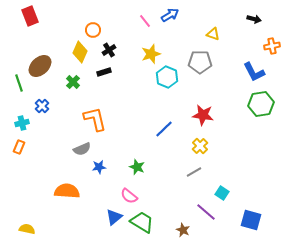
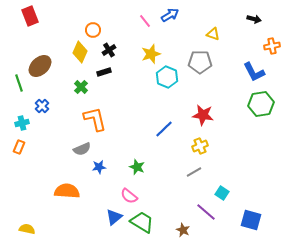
green cross: moved 8 px right, 5 px down
yellow cross: rotated 21 degrees clockwise
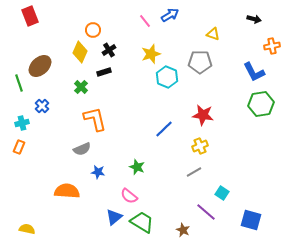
blue star: moved 1 px left, 5 px down; rotated 16 degrees clockwise
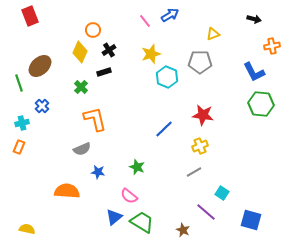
yellow triangle: rotated 40 degrees counterclockwise
green hexagon: rotated 15 degrees clockwise
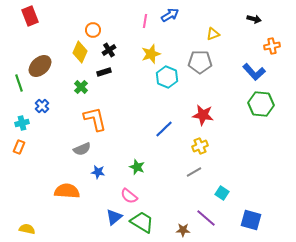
pink line: rotated 48 degrees clockwise
blue L-shape: rotated 15 degrees counterclockwise
purple line: moved 6 px down
brown star: rotated 24 degrees counterclockwise
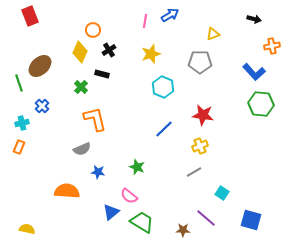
black rectangle: moved 2 px left, 2 px down; rotated 32 degrees clockwise
cyan hexagon: moved 4 px left, 10 px down
blue triangle: moved 3 px left, 5 px up
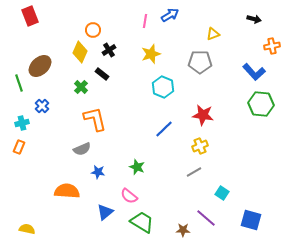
black rectangle: rotated 24 degrees clockwise
blue triangle: moved 6 px left
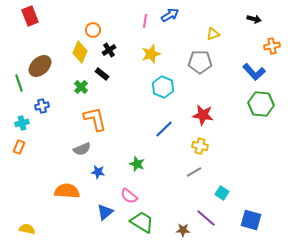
blue cross: rotated 32 degrees clockwise
yellow cross: rotated 35 degrees clockwise
green star: moved 3 px up
